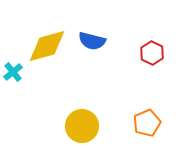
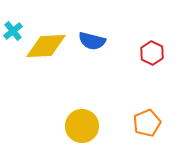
yellow diamond: moved 1 px left; rotated 12 degrees clockwise
cyan cross: moved 41 px up
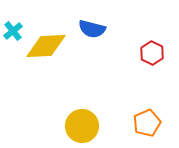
blue semicircle: moved 12 px up
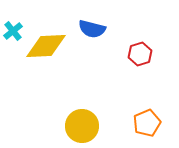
red hexagon: moved 12 px left, 1 px down; rotated 15 degrees clockwise
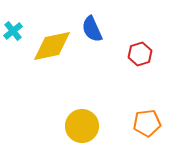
blue semicircle: rotated 52 degrees clockwise
yellow diamond: moved 6 px right; rotated 9 degrees counterclockwise
orange pentagon: rotated 16 degrees clockwise
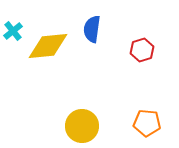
blue semicircle: rotated 32 degrees clockwise
yellow diamond: moved 4 px left; rotated 6 degrees clockwise
red hexagon: moved 2 px right, 4 px up
orange pentagon: rotated 12 degrees clockwise
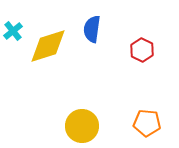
yellow diamond: rotated 12 degrees counterclockwise
red hexagon: rotated 15 degrees counterclockwise
